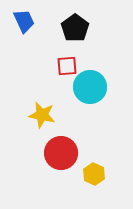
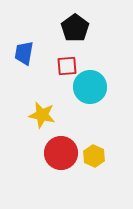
blue trapezoid: moved 32 px down; rotated 145 degrees counterclockwise
yellow hexagon: moved 18 px up
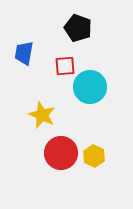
black pentagon: moved 3 px right; rotated 16 degrees counterclockwise
red square: moved 2 px left
yellow star: rotated 12 degrees clockwise
